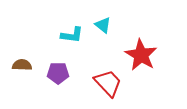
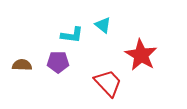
purple pentagon: moved 11 px up
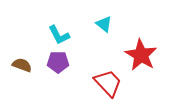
cyan triangle: moved 1 px right, 1 px up
cyan L-shape: moved 13 px left; rotated 55 degrees clockwise
brown semicircle: rotated 18 degrees clockwise
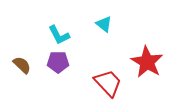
red star: moved 6 px right, 7 px down
brown semicircle: rotated 24 degrees clockwise
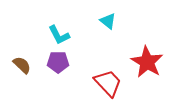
cyan triangle: moved 4 px right, 3 px up
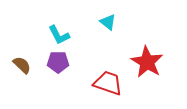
cyan triangle: moved 1 px down
red trapezoid: rotated 28 degrees counterclockwise
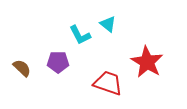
cyan triangle: moved 2 px down
cyan L-shape: moved 21 px right
brown semicircle: moved 3 px down
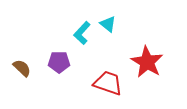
cyan L-shape: moved 2 px right, 2 px up; rotated 70 degrees clockwise
purple pentagon: moved 1 px right
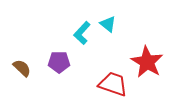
red trapezoid: moved 5 px right, 1 px down
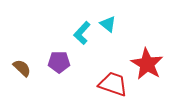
red star: moved 2 px down
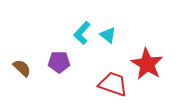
cyan triangle: moved 11 px down
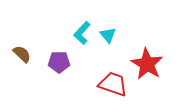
cyan triangle: rotated 12 degrees clockwise
brown semicircle: moved 14 px up
